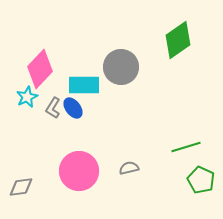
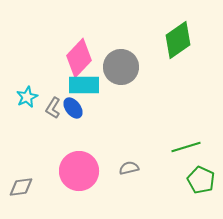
pink diamond: moved 39 px right, 11 px up
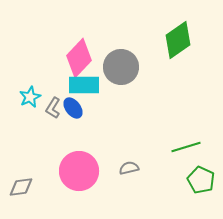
cyan star: moved 3 px right
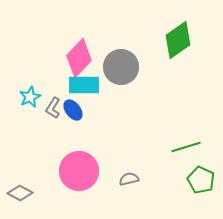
blue ellipse: moved 2 px down
gray semicircle: moved 11 px down
gray diamond: moved 1 px left, 6 px down; rotated 35 degrees clockwise
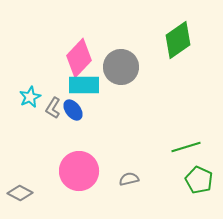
green pentagon: moved 2 px left
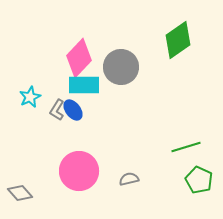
gray L-shape: moved 4 px right, 2 px down
gray diamond: rotated 20 degrees clockwise
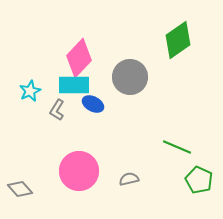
gray circle: moved 9 px right, 10 px down
cyan rectangle: moved 10 px left
cyan star: moved 6 px up
blue ellipse: moved 20 px right, 6 px up; rotated 25 degrees counterclockwise
green line: moved 9 px left; rotated 40 degrees clockwise
gray diamond: moved 4 px up
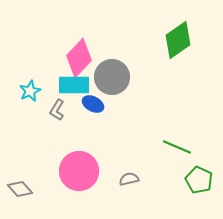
gray circle: moved 18 px left
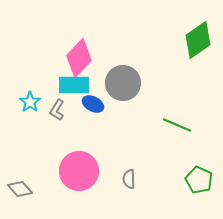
green diamond: moved 20 px right
gray circle: moved 11 px right, 6 px down
cyan star: moved 11 px down; rotated 10 degrees counterclockwise
green line: moved 22 px up
gray semicircle: rotated 78 degrees counterclockwise
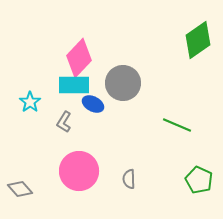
gray L-shape: moved 7 px right, 12 px down
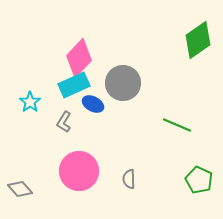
cyan rectangle: rotated 24 degrees counterclockwise
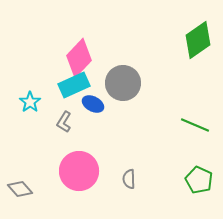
green line: moved 18 px right
